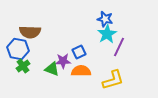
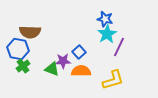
blue square: rotated 16 degrees counterclockwise
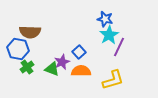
cyan star: moved 2 px right, 1 px down
purple star: moved 1 px left, 1 px down; rotated 21 degrees counterclockwise
green cross: moved 4 px right, 1 px down
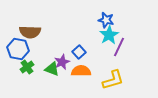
blue star: moved 1 px right, 1 px down
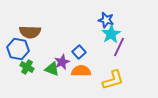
cyan star: moved 2 px right, 1 px up
green cross: rotated 24 degrees counterclockwise
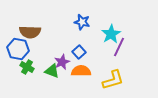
blue star: moved 24 px left, 2 px down
green triangle: moved 2 px down
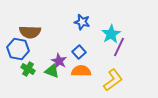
purple star: moved 3 px left, 1 px up; rotated 21 degrees counterclockwise
green cross: moved 1 px right, 2 px down
yellow L-shape: rotated 20 degrees counterclockwise
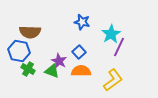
blue hexagon: moved 1 px right, 2 px down
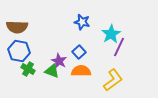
brown semicircle: moved 13 px left, 5 px up
